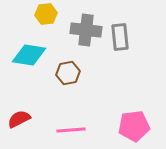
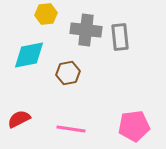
cyan diamond: rotated 20 degrees counterclockwise
pink line: moved 1 px up; rotated 12 degrees clockwise
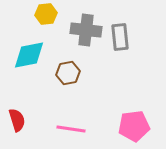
red semicircle: moved 2 px left, 1 px down; rotated 100 degrees clockwise
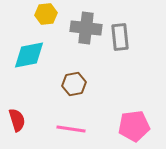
gray cross: moved 2 px up
brown hexagon: moved 6 px right, 11 px down
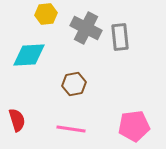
gray cross: rotated 20 degrees clockwise
cyan diamond: rotated 8 degrees clockwise
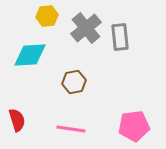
yellow hexagon: moved 1 px right, 2 px down
gray cross: rotated 24 degrees clockwise
cyan diamond: moved 1 px right
brown hexagon: moved 2 px up
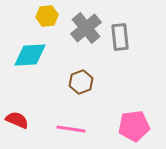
brown hexagon: moved 7 px right; rotated 10 degrees counterclockwise
red semicircle: rotated 50 degrees counterclockwise
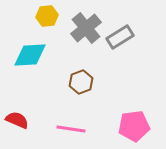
gray rectangle: rotated 64 degrees clockwise
